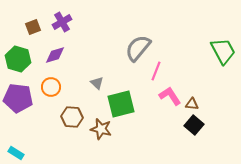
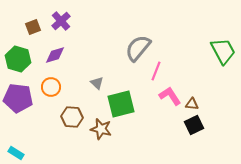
purple cross: moved 1 px left, 1 px up; rotated 12 degrees counterclockwise
black square: rotated 24 degrees clockwise
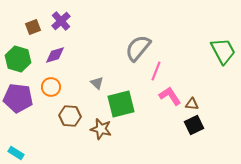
brown hexagon: moved 2 px left, 1 px up
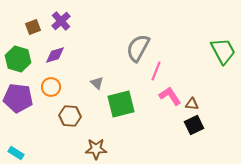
gray semicircle: rotated 12 degrees counterclockwise
brown star: moved 5 px left, 20 px down; rotated 15 degrees counterclockwise
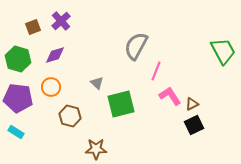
gray semicircle: moved 2 px left, 2 px up
brown triangle: rotated 32 degrees counterclockwise
brown hexagon: rotated 10 degrees clockwise
cyan rectangle: moved 21 px up
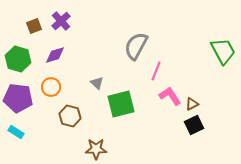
brown square: moved 1 px right, 1 px up
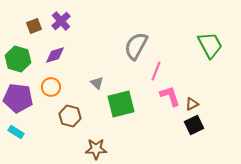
green trapezoid: moved 13 px left, 6 px up
pink L-shape: rotated 15 degrees clockwise
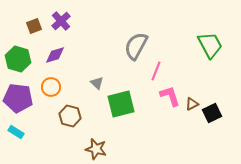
black square: moved 18 px right, 12 px up
brown star: rotated 15 degrees clockwise
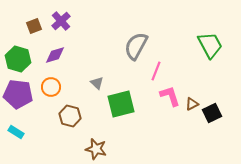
purple pentagon: moved 4 px up
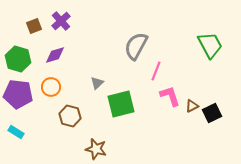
gray triangle: rotated 32 degrees clockwise
brown triangle: moved 2 px down
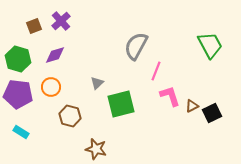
cyan rectangle: moved 5 px right
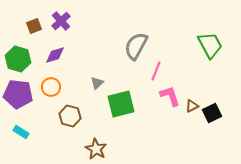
brown star: rotated 15 degrees clockwise
